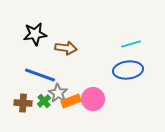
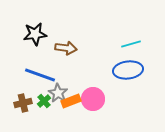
brown cross: rotated 18 degrees counterclockwise
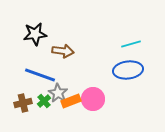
brown arrow: moved 3 px left, 3 px down
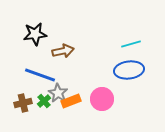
brown arrow: rotated 20 degrees counterclockwise
blue ellipse: moved 1 px right
pink circle: moved 9 px right
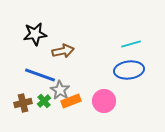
gray star: moved 2 px right, 3 px up
pink circle: moved 2 px right, 2 px down
